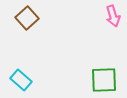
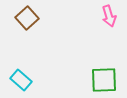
pink arrow: moved 4 px left
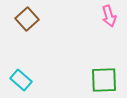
brown square: moved 1 px down
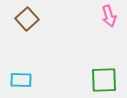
cyan rectangle: rotated 40 degrees counterclockwise
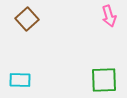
cyan rectangle: moved 1 px left
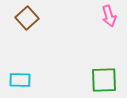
brown square: moved 1 px up
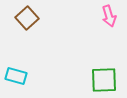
cyan rectangle: moved 4 px left, 4 px up; rotated 15 degrees clockwise
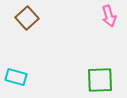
cyan rectangle: moved 1 px down
green square: moved 4 px left
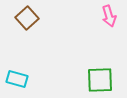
cyan rectangle: moved 1 px right, 2 px down
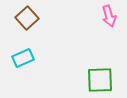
cyan rectangle: moved 6 px right, 21 px up; rotated 40 degrees counterclockwise
